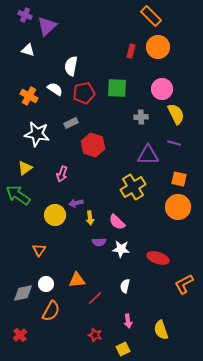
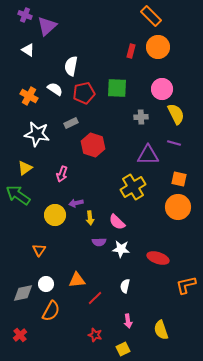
white triangle at (28, 50): rotated 16 degrees clockwise
orange L-shape at (184, 284): moved 2 px right, 1 px down; rotated 15 degrees clockwise
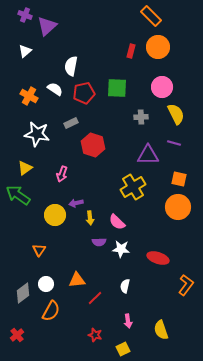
white triangle at (28, 50): moved 3 px left, 1 px down; rotated 48 degrees clockwise
pink circle at (162, 89): moved 2 px up
orange L-shape at (186, 285): rotated 140 degrees clockwise
gray diamond at (23, 293): rotated 25 degrees counterclockwise
red cross at (20, 335): moved 3 px left
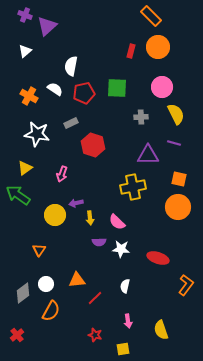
yellow cross at (133, 187): rotated 20 degrees clockwise
yellow square at (123, 349): rotated 16 degrees clockwise
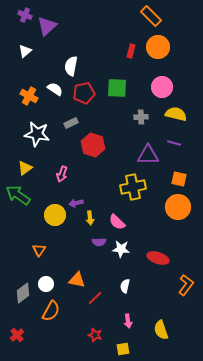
yellow semicircle at (176, 114): rotated 50 degrees counterclockwise
orange triangle at (77, 280): rotated 18 degrees clockwise
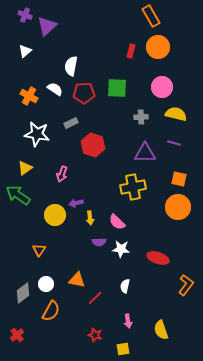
orange rectangle at (151, 16): rotated 15 degrees clockwise
red pentagon at (84, 93): rotated 10 degrees clockwise
purple triangle at (148, 155): moved 3 px left, 2 px up
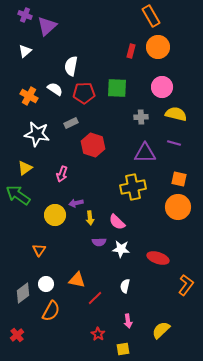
yellow semicircle at (161, 330): rotated 66 degrees clockwise
red star at (95, 335): moved 3 px right, 1 px up; rotated 16 degrees clockwise
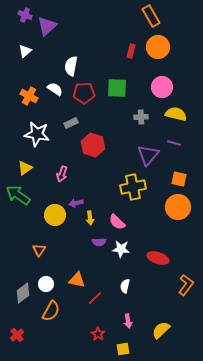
purple triangle at (145, 153): moved 3 px right, 2 px down; rotated 50 degrees counterclockwise
